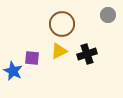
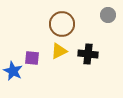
black cross: moved 1 px right; rotated 24 degrees clockwise
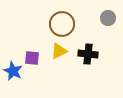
gray circle: moved 3 px down
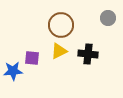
brown circle: moved 1 px left, 1 px down
blue star: rotated 30 degrees counterclockwise
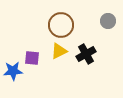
gray circle: moved 3 px down
black cross: moved 2 px left; rotated 36 degrees counterclockwise
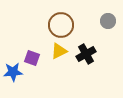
purple square: rotated 14 degrees clockwise
blue star: moved 1 px down
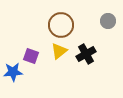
yellow triangle: rotated 12 degrees counterclockwise
purple square: moved 1 px left, 2 px up
